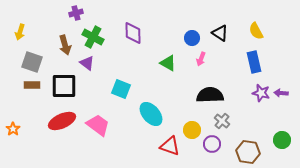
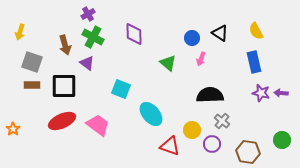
purple cross: moved 12 px right, 1 px down; rotated 16 degrees counterclockwise
purple diamond: moved 1 px right, 1 px down
green triangle: rotated 12 degrees clockwise
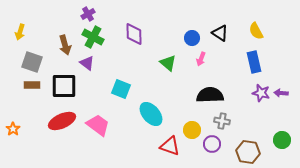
gray cross: rotated 28 degrees counterclockwise
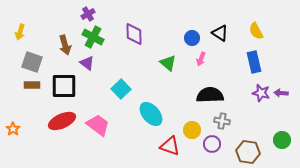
cyan square: rotated 24 degrees clockwise
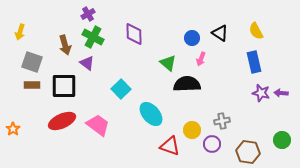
black semicircle: moved 23 px left, 11 px up
gray cross: rotated 21 degrees counterclockwise
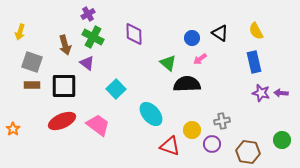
pink arrow: moved 1 px left; rotated 32 degrees clockwise
cyan square: moved 5 px left
